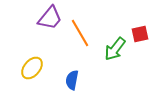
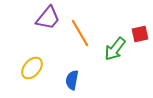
purple trapezoid: moved 2 px left
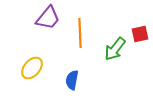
orange line: rotated 28 degrees clockwise
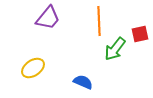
orange line: moved 19 px right, 12 px up
yellow ellipse: moved 1 px right; rotated 15 degrees clockwise
blue semicircle: moved 11 px right, 2 px down; rotated 102 degrees clockwise
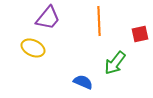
green arrow: moved 14 px down
yellow ellipse: moved 20 px up; rotated 60 degrees clockwise
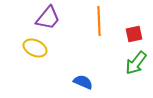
red square: moved 6 px left
yellow ellipse: moved 2 px right
green arrow: moved 21 px right
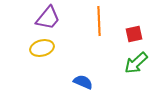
yellow ellipse: moved 7 px right; rotated 40 degrees counterclockwise
green arrow: rotated 10 degrees clockwise
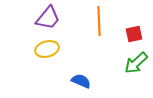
yellow ellipse: moved 5 px right, 1 px down
blue semicircle: moved 2 px left, 1 px up
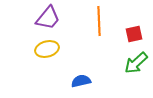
blue semicircle: rotated 36 degrees counterclockwise
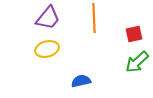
orange line: moved 5 px left, 3 px up
green arrow: moved 1 px right, 1 px up
